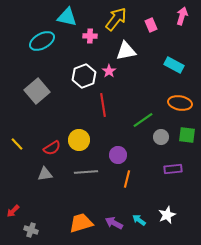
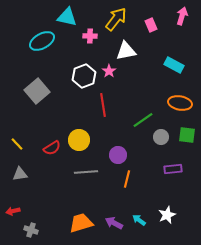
gray triangle: moved 25 px left
red arrow: rotated 32 degrees clockwise
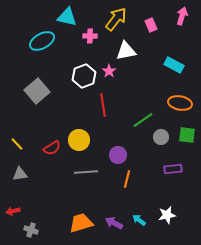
white star: rotated 12 degrees clockwise
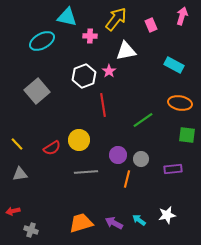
gray circle: moved 20 px left, 22 px down
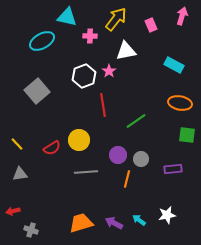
green line: moved 7 px left, 1 px down
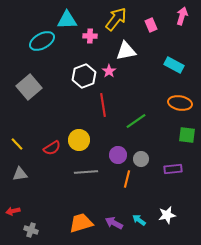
cyan triangle: moved 3 px down; rotated 15 degrees counterclockwise
gray square: moved 8 px left, 4 px up
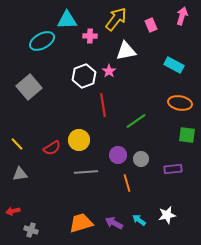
orange line: moved 4 px down; rotated 30 degrees counterclockwise
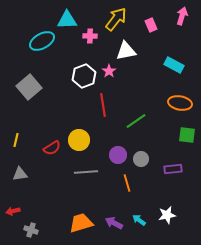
yellow line: moved 1 px left, 4 px up; rotated 56 degrees clockwise
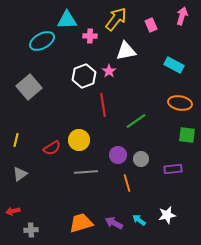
gray triangle: rotated 28 degrees counterclockwise
gray cross: rotated 24 degrees counterclockwise
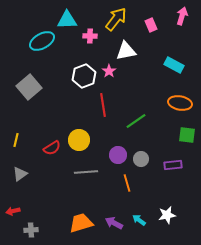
purple rectangle: moved 4 px up
